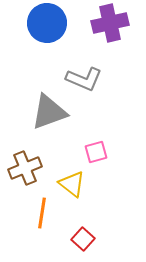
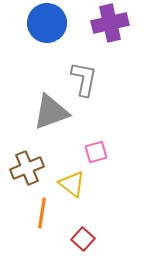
gray L-shape: rotated 102 degrees counterclockwise
gray triangle: moved 2 px right
brown cross: moved 2 px right
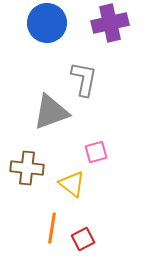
brown cross: rotated 28 degrees clockwise
orange line: moved 10 px right, 15 px down
red square: rotated 20 degrees clockwise
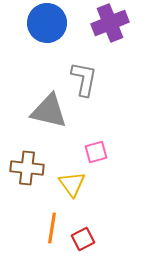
purple cross: rotated 9 degrees counterclockwise
gray triangle: moved 2 px left, 1 px up; rotated 33 degrees clockwise
yellow triangle: rotated 16 degrees clockwise
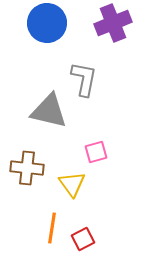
purple cross: moved 3 px right
